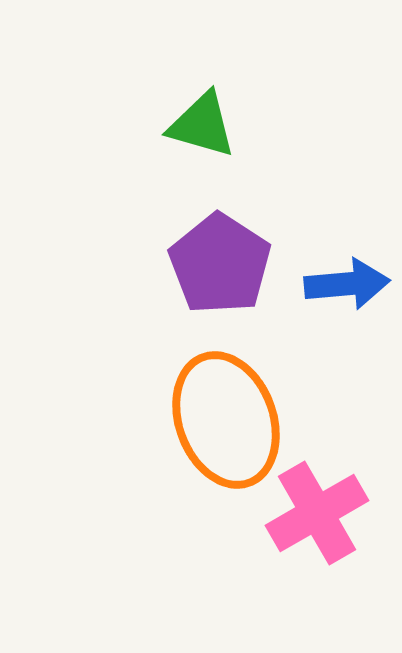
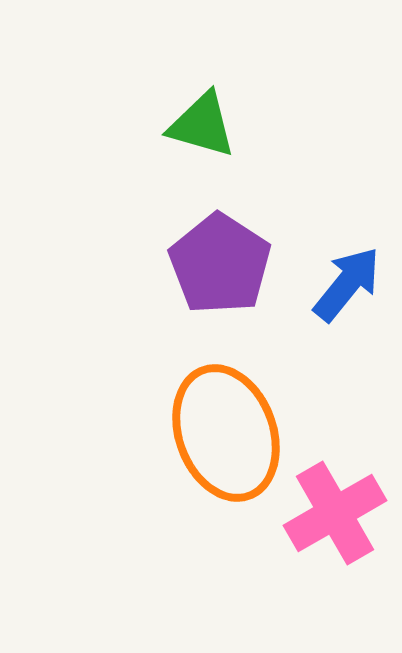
blue arrow: rotated 46 degrees counterclockwise
orange ellipse: moved 13 px down
pink cross: moved 18 px right
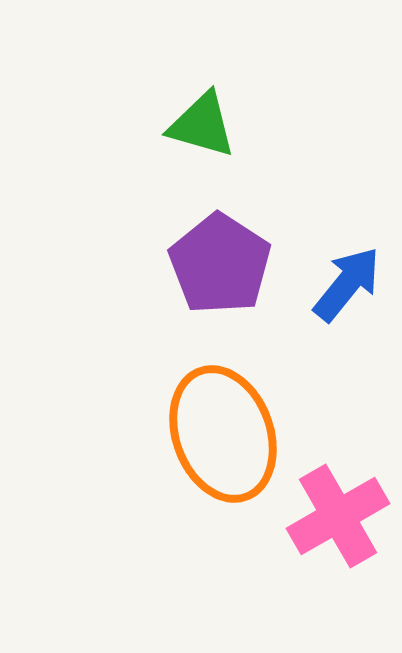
orange ellipse: moved 3 px left, 1 px down
pink cross: moved 3 px right, 3 px down
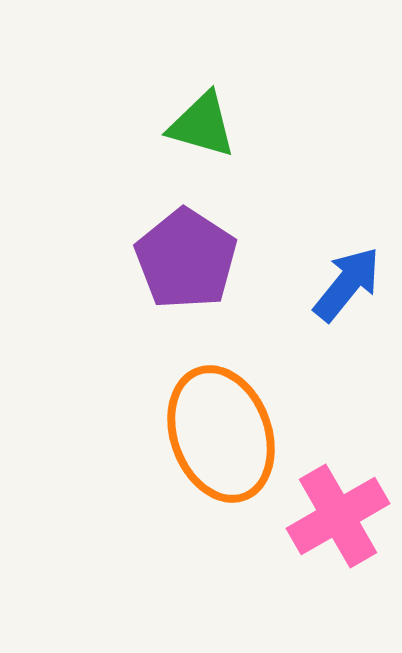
purple pentagon: moved 34 px left, 5 px up
orange ellipse: moved 2 px left
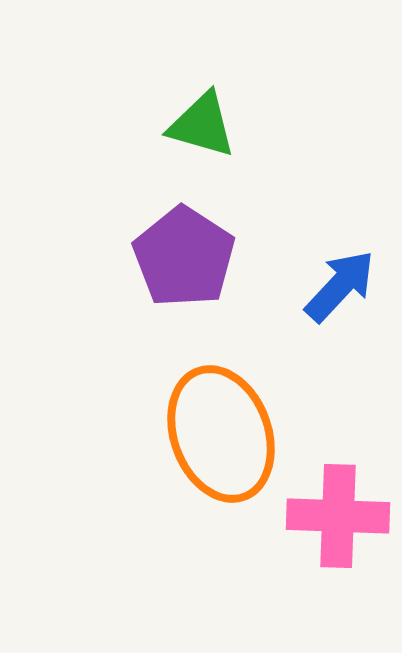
purple pentagon: moved 2 px left, 2 px up
blue arrow: moved 7 px left, 2 px down; rotated 4 degrees clockwise
pink cross: rotated 32 degrees clockwise
